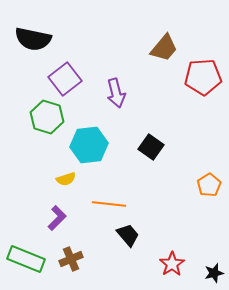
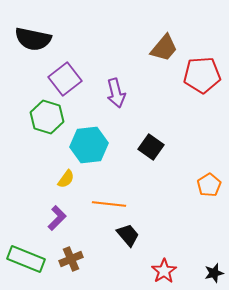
red pentagon: moved 1 px left, 2 px up
yellow semicircle: rotated 36 degrees counterclockwise
red star: moved 8 px left, 7 px down
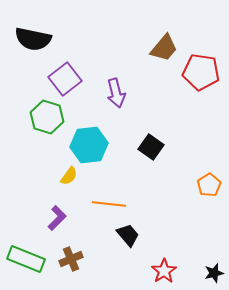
red pentagon: moved 1 px left, 3 px up; rotated 12 degrees clockwise
yellow semicircle: moved 3 px right, 3 px up
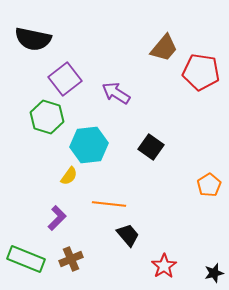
purple arrow: rotated 136 degrees clockwise
red star: moved 5 px up
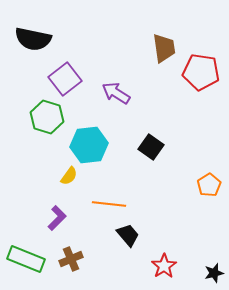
brown trapezoid: rotated 48 degrees counterclockwise
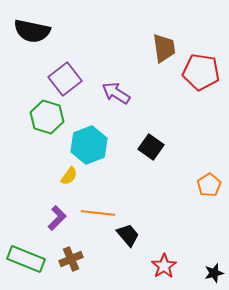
black semicircle: moved 1 px left, 8 px up
cyan hexagon: rotated 15 degrees counterclockwise
orange line: moved 11 px left, 9 px down
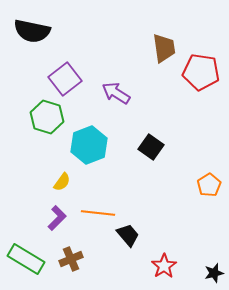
yellow semicircle: moved 7 px left, 6 px down
green rectangle: rotated 9 degrees clockwise
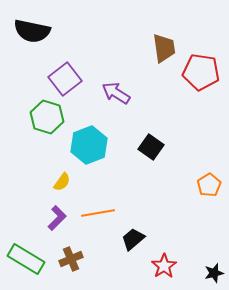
orange line: rotated 16 degrees counterclockwise
black trapezoid: moved 5 px right, 4 px down; rotated 90 degrees counterclockwise
